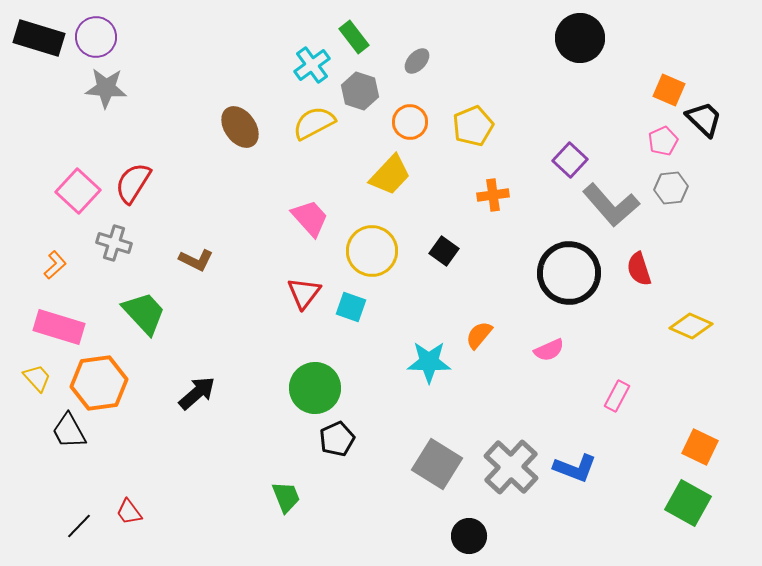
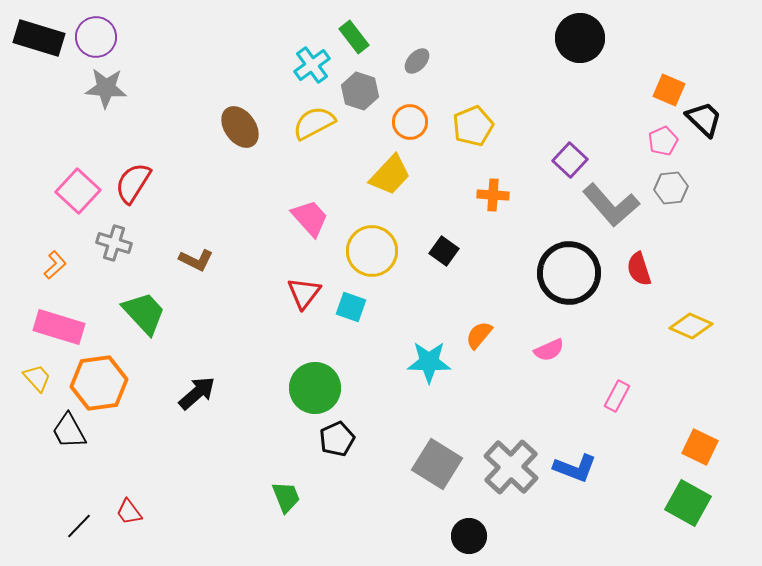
orange cross at (493, 195): rotated 12 degrees clockwise
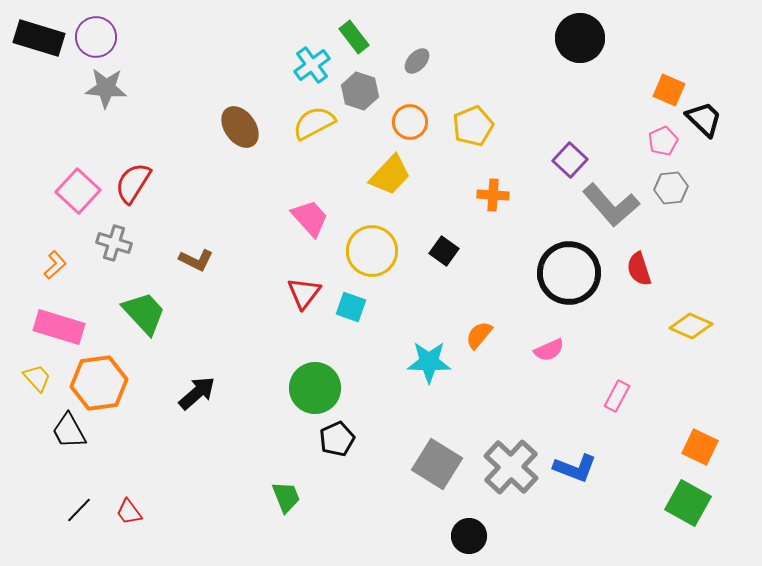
black line at (79, 526): moved 16 px up
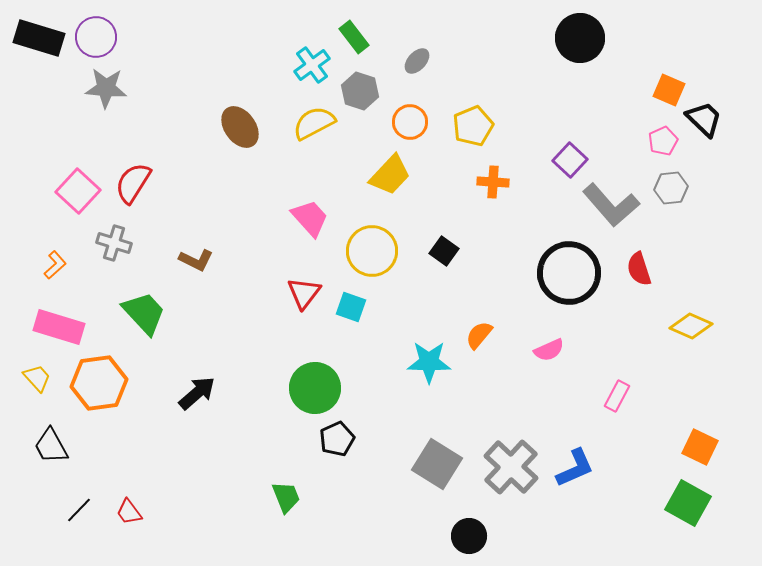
orange cross at (493, 195): moved 13 px up
black trapezoid at (69, 431): moved 18 px left, 15 px down
blue L-shape at (575, 468): rotated 45 degrees counterclockwise
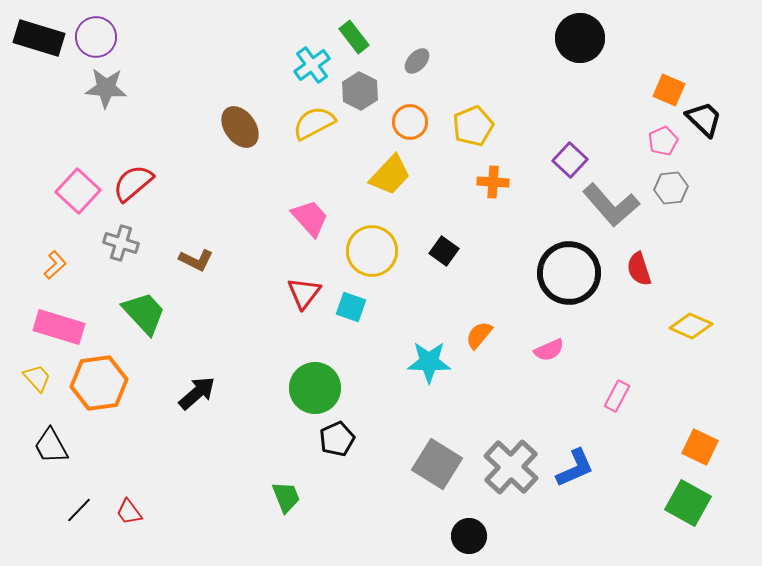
gray hexagon at (360, 91): rotated 9 degrees clockwise
red semicircle at (133, 183): rotated 18 degrees clockwise
gray cross at (114, 243): moved 7 px right
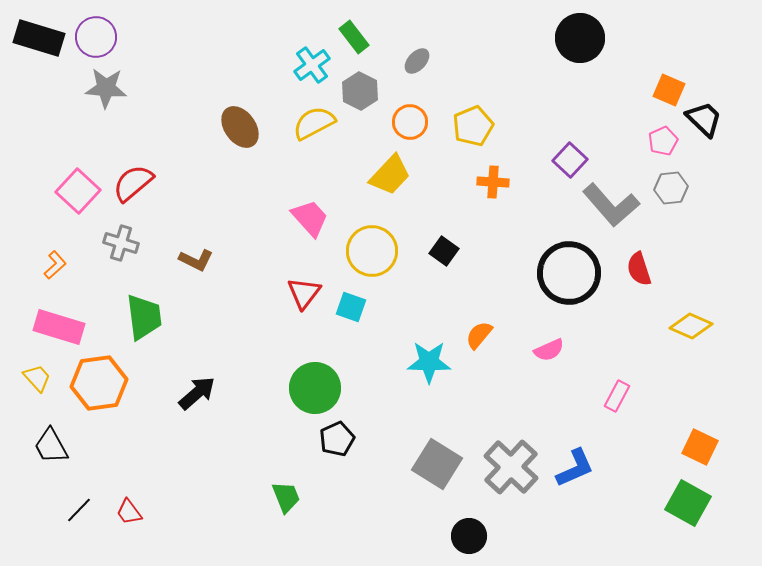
green trapezoid at (144, 313): moved 4 px down; rotated 36 degrees clockwise
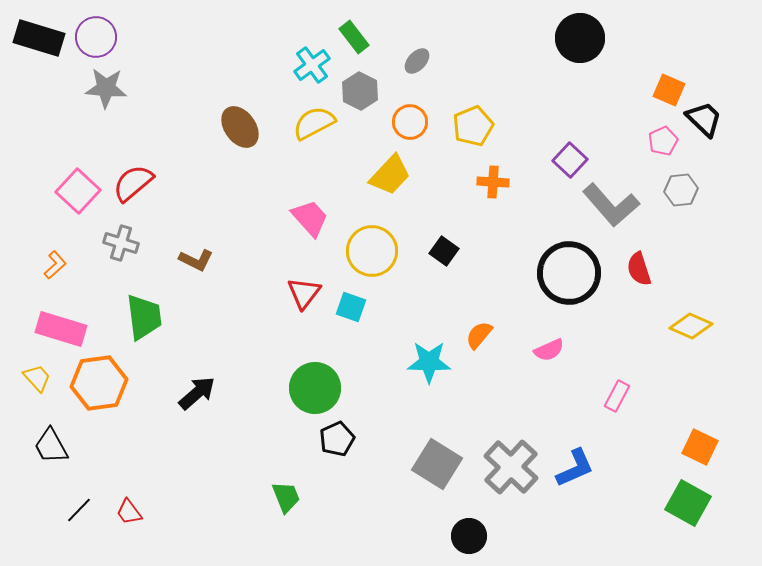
gray hexagon at (671, 188): moved 10 px right, 2 px down
pink rectangle at (59, 327): moved 2 px right, 2 px down
